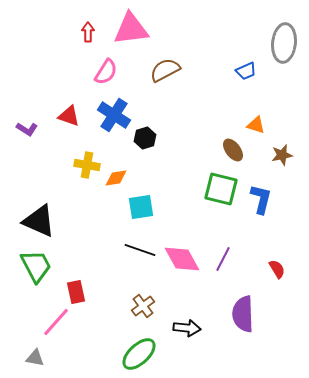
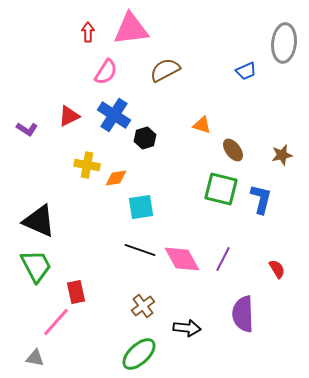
red triangle: rotated 45 degrees counterclockwise
orange triangle: moved 54 px left
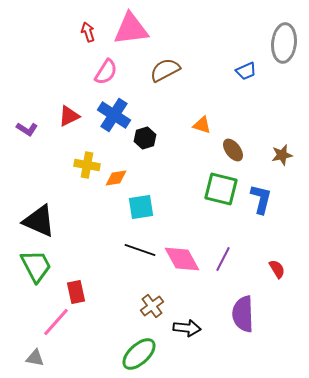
red arrow: rotated 18 degrees counterclockwise
brown cross: moved 9 px right
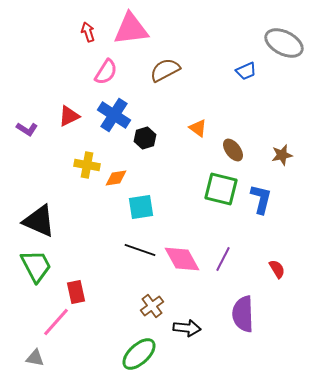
gray ellipse: rotated 69 degrees counterclockwise
orange triangle: moved 4 px left, 3 px down; rotated 18 degrees clockwise
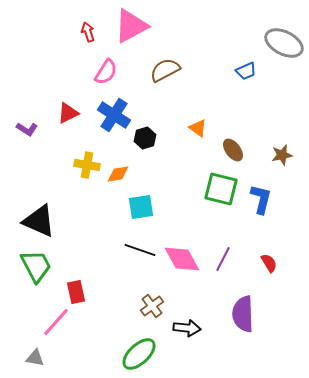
pink triangle: moved 3 px up; rotated 21 degrees counterclockwise
red triangle: moved 1 px left, 3 px up
orange diamond: moved 2 px right, 4 px up
red semicircle: moved 8 px left, 6 px up
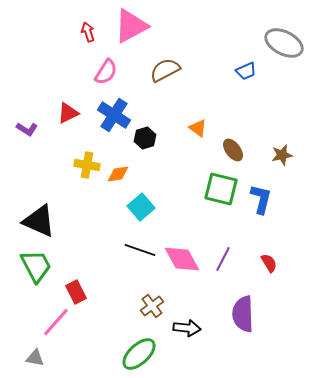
cyan square: rotated 32 degrees counterclockwise
red rectangle: rotated 15 degrees counterclockwise
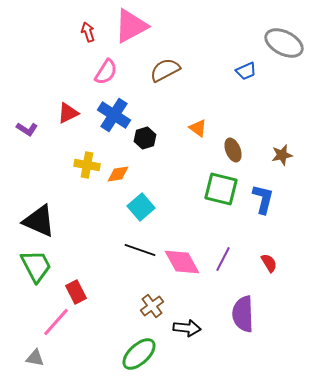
brown ellipse: rotated 15 degrees clockwise
blue L-shape: moved 2 px right
pink diamond: moved 3 px down
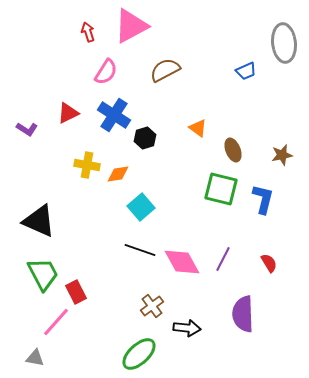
gray ellipse: rotated 57 degrees clockwise
green trapezoid: moved 7 px right, 8 px down
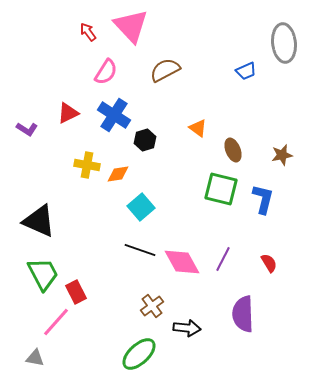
pink triangle: rotated 45 degrees counterclockwise
red arrow: rotated 18 degrees counterclockwise
black hexagon: moved 2 px down
